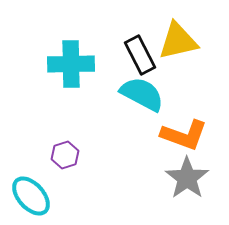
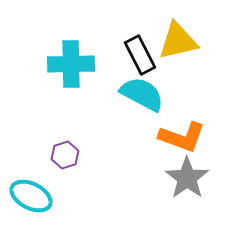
orange L-shape: moved 2 px left, 2 px down
cyan ellipse: rotated 21 degrees counterclockwise
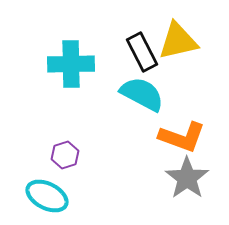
black rectangle: moved 2 px right, 3 px up
cyan ellipse: moved 16 px right
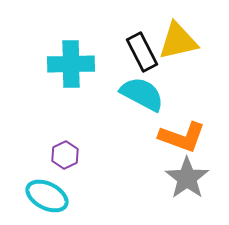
purple hexagon: rotated 8 degrees counterclockwise
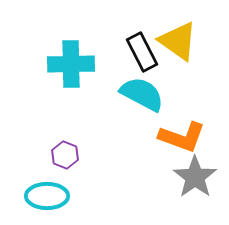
yellow triangle: rotated 48 degrees clockwise
purple hexagon: rotated 12 degrees counterclockwise
gray star: moved 8 px right, 1 px up
cyan ellipse: rotated 27 degrees counterclockwise
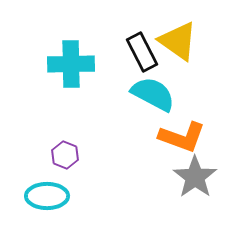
cyan semicircle: moved 11 px right
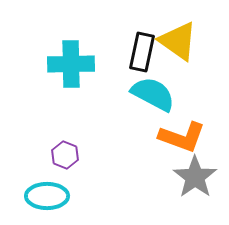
black rectangle: rotated 39 degrees clockwise
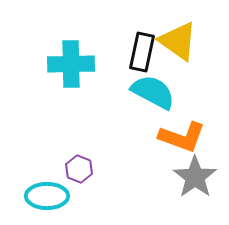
cyan semicircle: moved 2 px up
purple hexagon: moved 14 px right, 14 px down
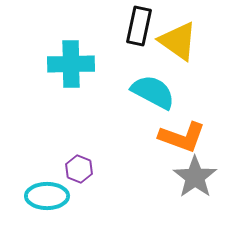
black rectangle: moved 3 px left, 26 px up
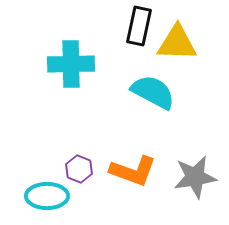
yellow triangle: moved 1 px left, 2 px down; rotated 33 degrees counterclockwise
orange L-shape: moved 49 px left, 34 px down
gray star: rotated 27 degrees clockwise
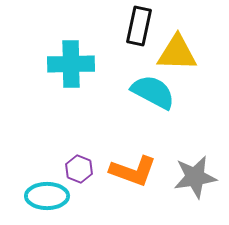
yellow triangle: moved 10 px down
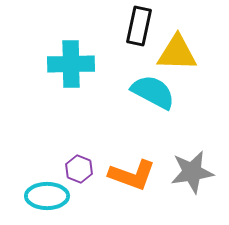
orange L-shape: moved 1 px left, 4 px down
gray star: moved 3 px left, 5 px up
